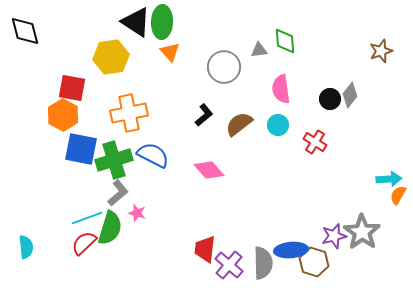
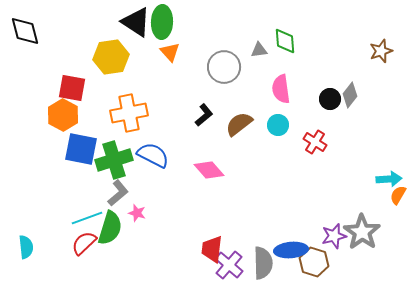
red trapezoid: moved 7 px right
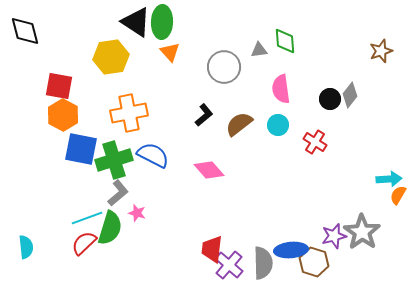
red square: moved 13 px left, 2 px up
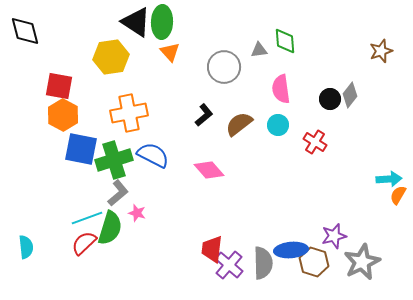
gray star: moved 30 px down; rotated 12 degrees clockwise
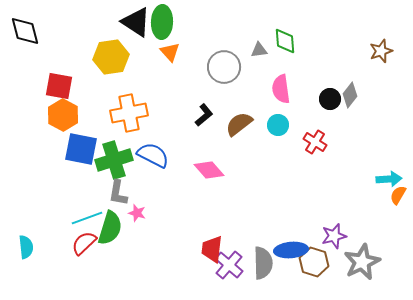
gray L-shape: rotated 140 degrees clockwise
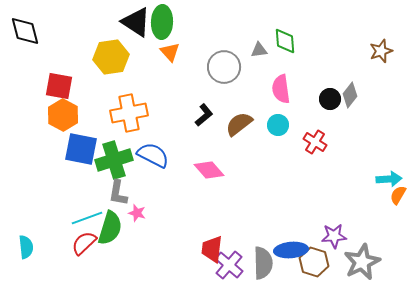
purple star: rotated 10 degrees clockwise
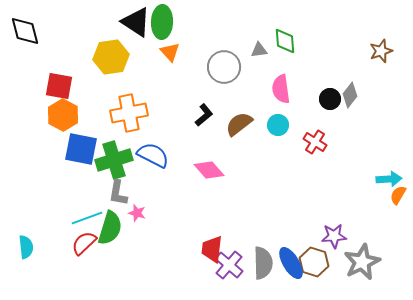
blue ellipse: moved 13 px down; rotated 64 degrees clockwise
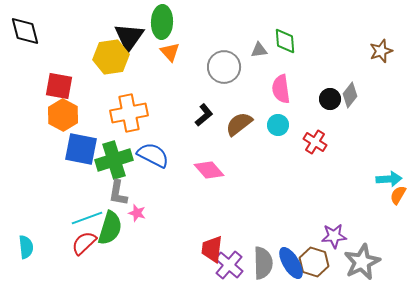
black triangle: moved 7 px left, 15 px down; rotated 32 degrees clockwise
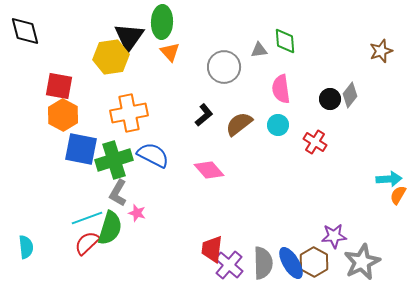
gray L-shape: rotated 20 degrees clockwise
red semicircle: moved 3 px right
brown hexagon: rotated 12 degrees clockwise
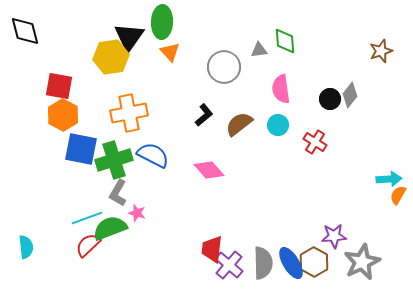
green semicircle: rotated 128 degrees counterclockwise
red semicircle: moved 1 px right, 2 px down
